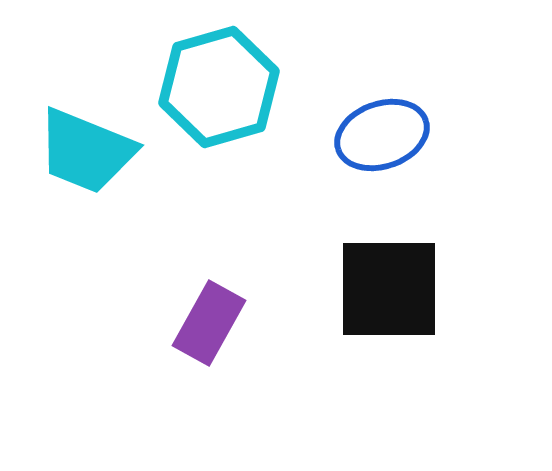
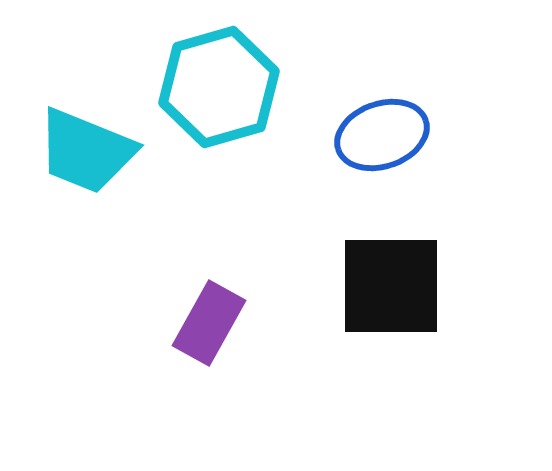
black square: moved 2 px right, 3 px up
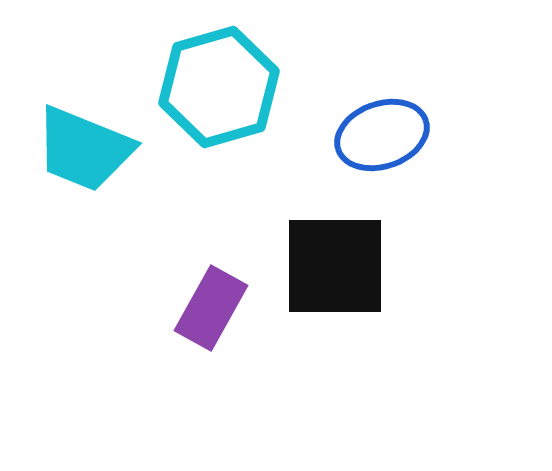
cyan trapezoid: moved 2 px left, 2 px up
black square: moved 56 px left, 20 px up
purple rectangle: moved 2 px right, 15 px up
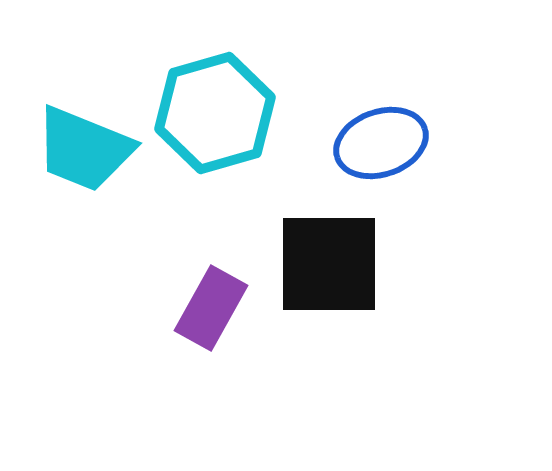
cyan hexagon: moved 4 px left, 26 px down
blue ellipse: moved 1 px left, 8 px down
black square: moved 6 px left, 2 px up
